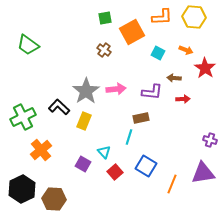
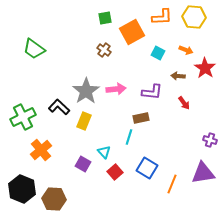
green trapezoid: moved 6 px right, 4 px down
brown arrow: moved 4 px right, 2 px up
red arrow: moved 1 px right, 4 px down; rotated 56 degrees clockwise
blue square: moved 1 px right, 2 px down
black hexagon: rotated 12 degrees counterclockwise
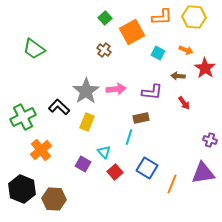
green square: rotated 32 degrees counterclockwise
yellow rectangle: moved 3 px right, 1 px down
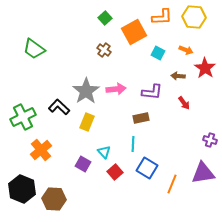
orange square: moved 2 px right
cyan line: moved 4 px right, 7 px down; rotated 14 degrees counterclockwise
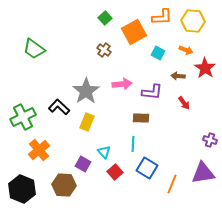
yellow hexagon: moved 1 px left, 4 px down
pink arrow: moved 6 px right, 5 px up
brown rectangle: rotated 14 degrees clockwise
orange cross: moved 2 px left
brown hexagon: moved 10 px right, 14 px up
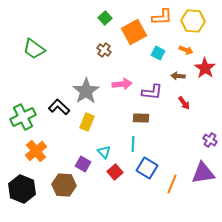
purple cross: rotated 16 degrees clockwise
orange cross: moved 3 px left, 1 px down
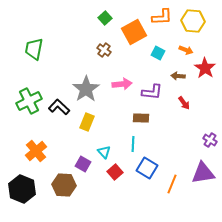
green trapezoid: rotated 65 degrees clockwise
gray star: moved 2 px up
green cross: moved 6 px right, 16 px up
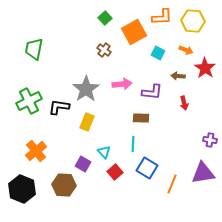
red arrow: rotated 24 degrees clockwise
black L-shape: rotated 35 degrees counterclockwise
purple cross: rotated 24 degrees counterclockwise
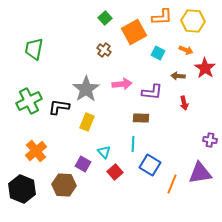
blue square: moved 3 px right, 3 px up
purple triangle: moved 3 px left
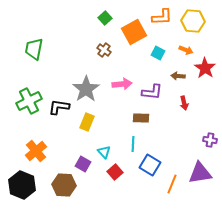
black hexagon: moved 4 px up
